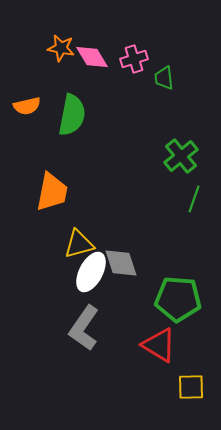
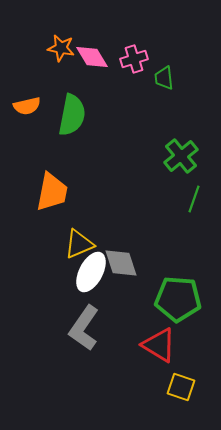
yellow triangle: rotated 8 degrees counterclockwise
yellow square: moved 10 px left; rotated 20 degrees clockwise
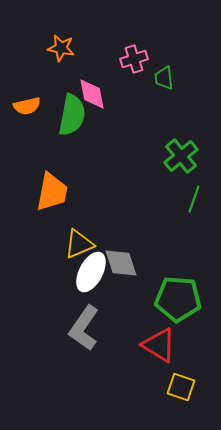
pink diamond: moved 37 px down; rotated 20 degrees clockwise
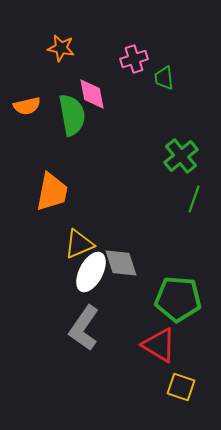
green semicircle: rotated 21 degrees counterclockwise
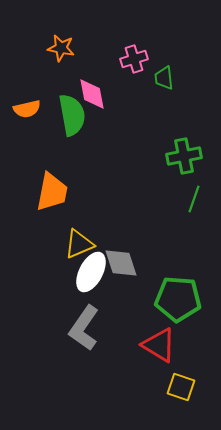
orange semicircle: moved 3 px down
green cross: moved 3 px right; rotated 28 degrees clockwise
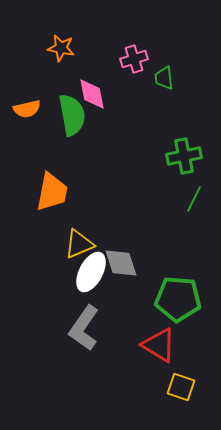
green line: rotated 8 degrees clockwise
